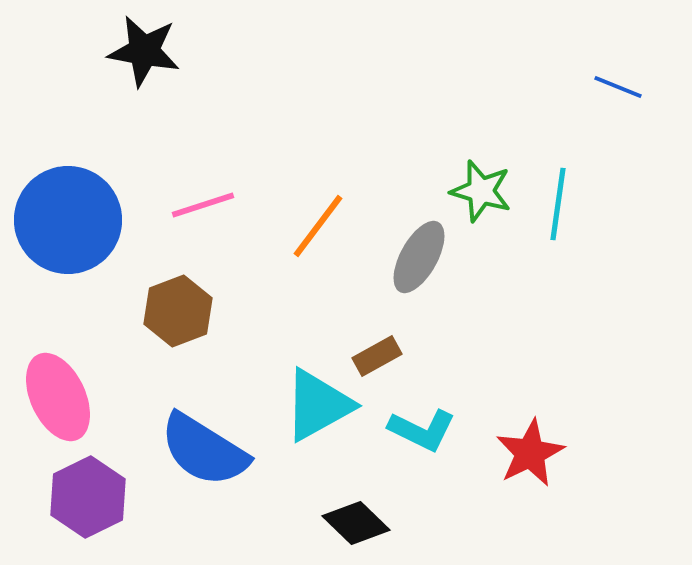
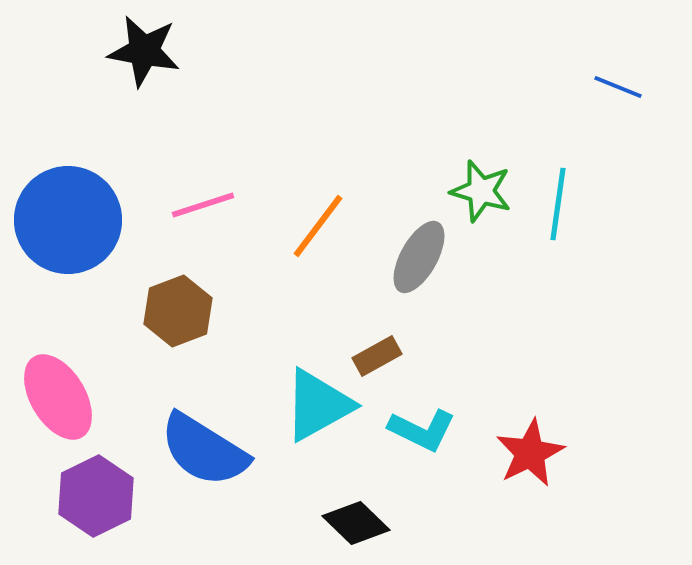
pink ellipse: rotated 6 degrees counterclockwise
purple hexagon: moved 8 px right, 1 px up
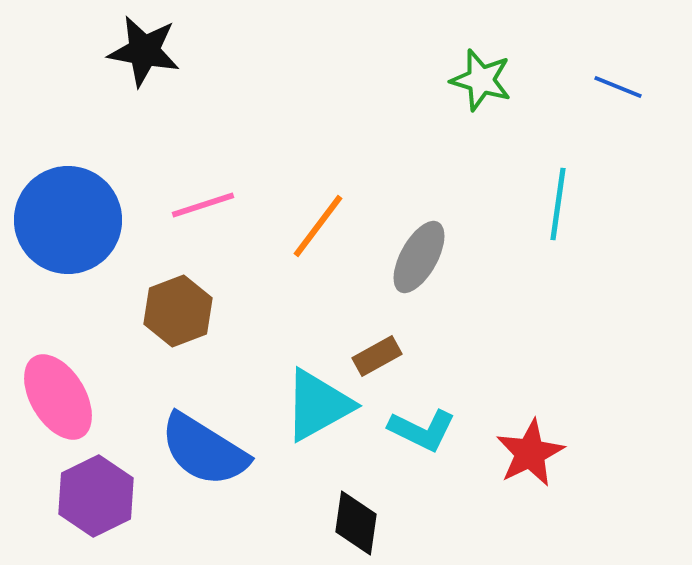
green star: moved 111 px up
black diamond: rotated 54 degrees clockwise
